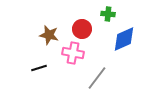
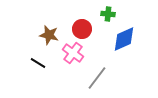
pink cross: rotated 25 degrees clockwise
black line: moved 1 px left, 5 px up; rotated 49 degrees clockwise
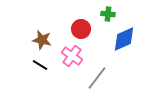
red circle: moved 1 px left
brown star: moved 7 px left, 5 px down
pink cross: moved 1 px left, 3 px down
black line: moved 2 px right, 2 px down
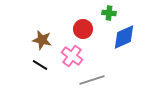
green cross: moved 1 px right, 1 px up
red circle: moved 2 px right
blue diamond: moved 2 px up
gray line: moved 5 px left, 2 px down; rotated 35 degrees clockwise
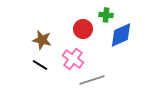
green cross: moved 3 px left, 2 px down
blue diamond: moved 3 px left, 2 px up
pink cross: moved 1 px right, 3 px down
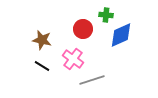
black line: moved 2 px right, 1 px down
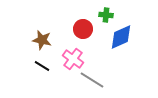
blue diamond: moved 2 px down
gray line: rotated 50 degrees clockwise
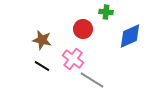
green cross: moved 3 px up
blue diamond: moved 9 px right, 1 px up
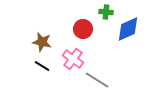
blue diamond: moved 2 px left, 7 px up
brown star: moved 2 px down
gray line: moved 5 px right
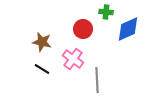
black line: moved 3 px down
gray line: rotated 55 degrees clockwise
